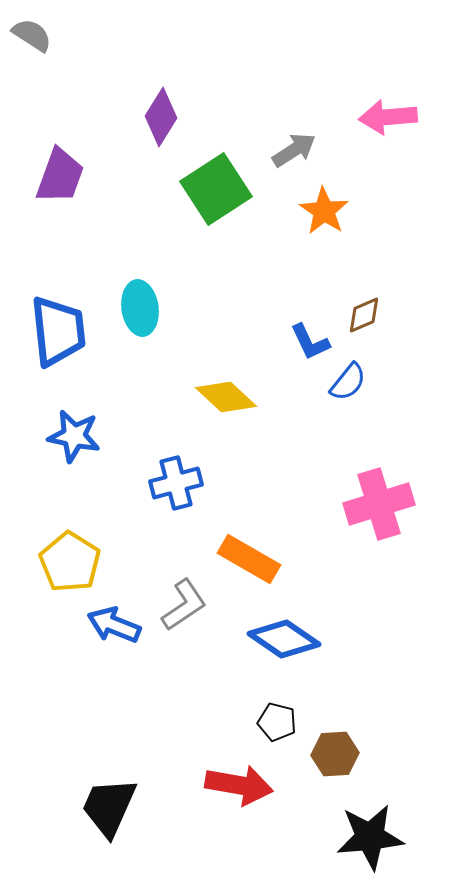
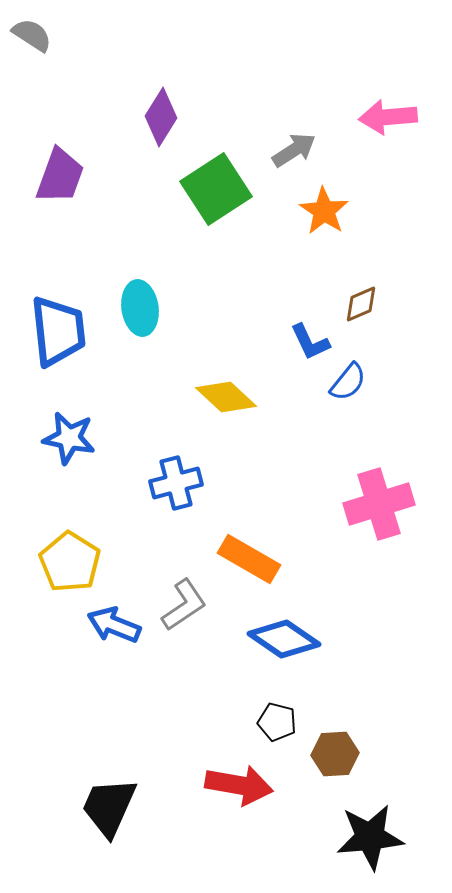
brown diamond: moved 3 px left, 11 px up
blue star: moved 5 px left, 2 px down
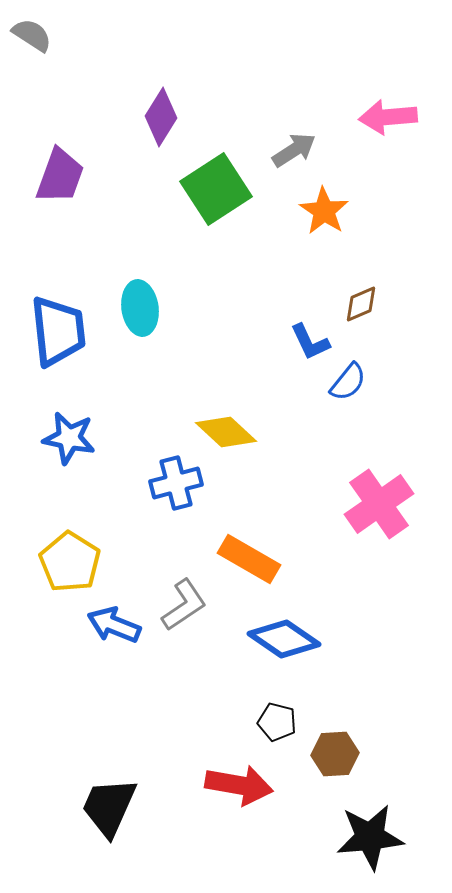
yellow diamond: moved 35 px down
pink cross: rotated 18 degrees counterclockwise
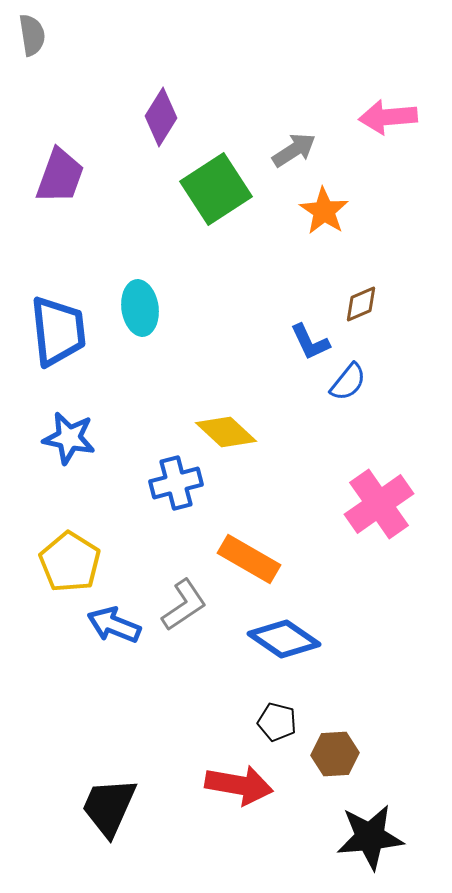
gray semicircle: rotated 48 degrees clockwise
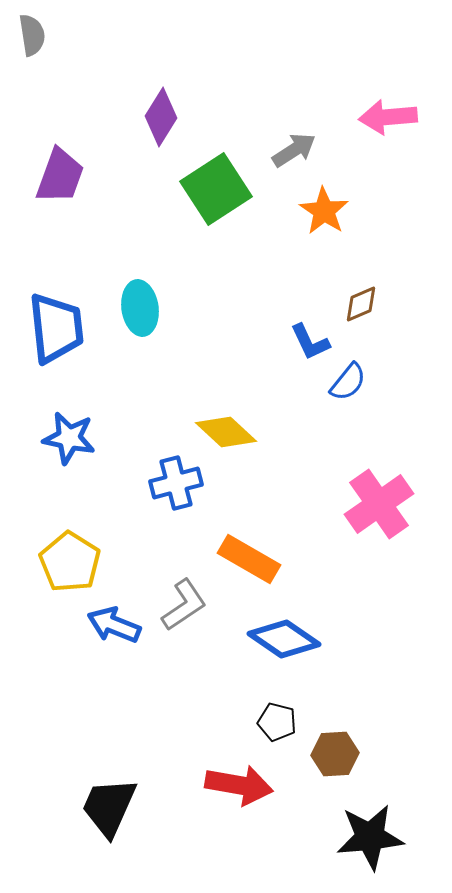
blue trapezoid: moved 2 px left, 3 px up
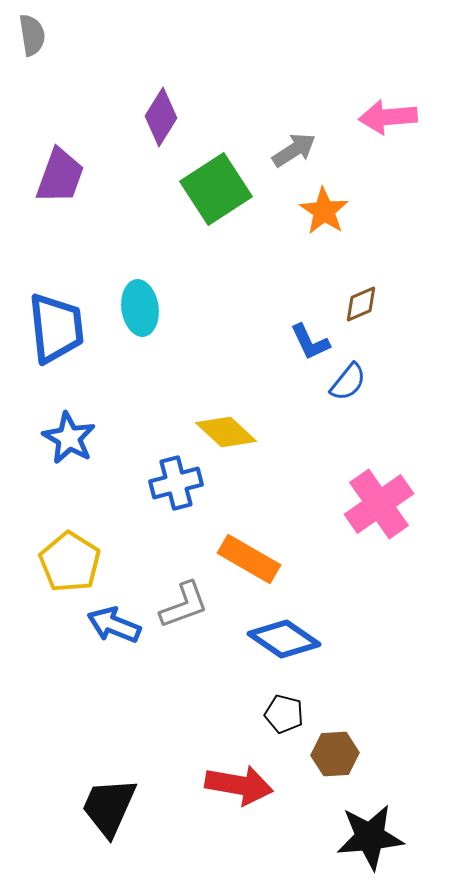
blue star: rotated 18 degrees clockwise
gray L-shape: rotated 14 degrees clockwise
black pentagon: moved 7 px right, 8 px up
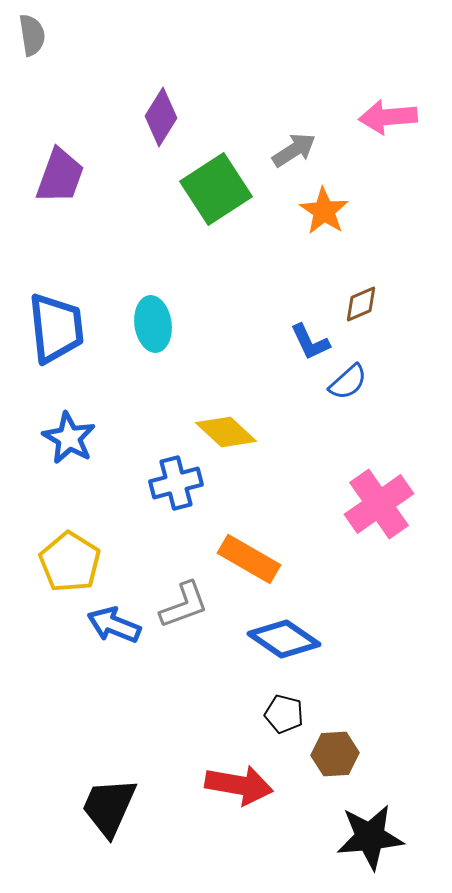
cyan ellipse: moved 13 px right, 16 px down
blue semicircle: rotated 9 degrees clockwise
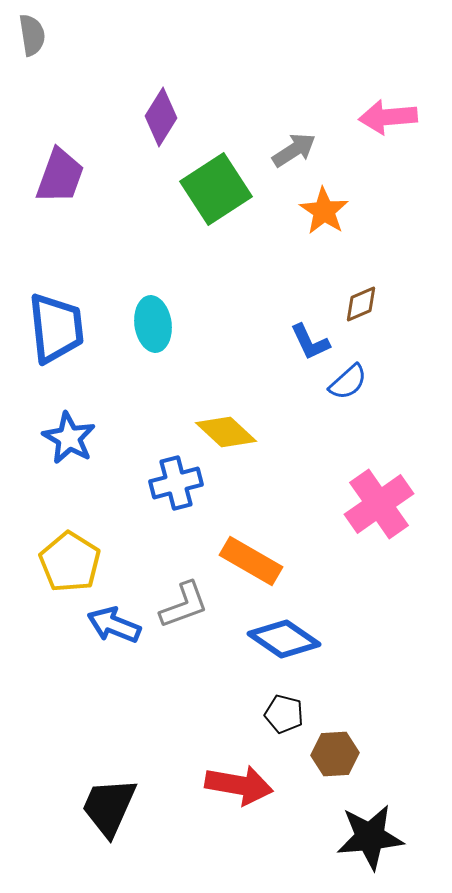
orange rectangle: moved 2 px right, 2 px down
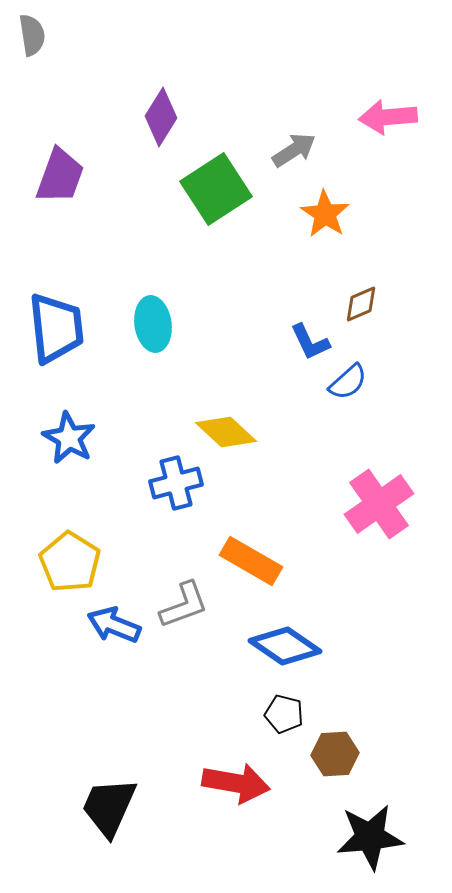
orange star: moved 1 px right, 3 px down
blue diamond: moved 1 px right, 7 px down
red arrow: moved 3 px left, 2 px up
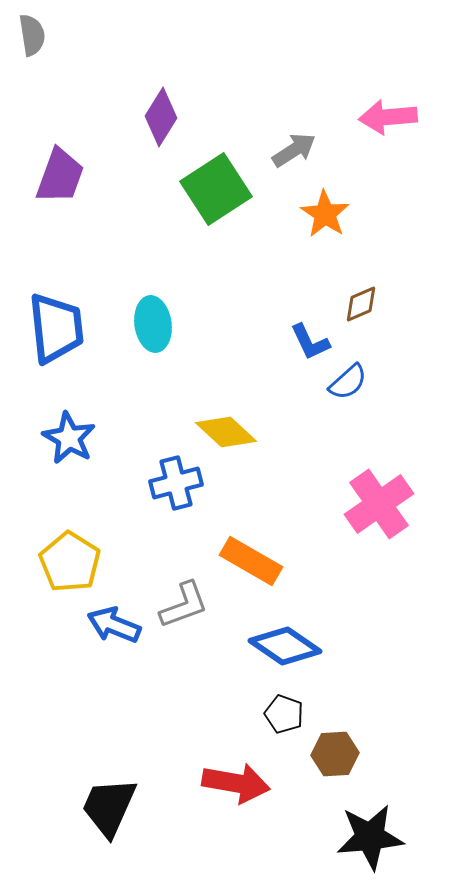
black pentagon: rotated 6 degrees clockwise
